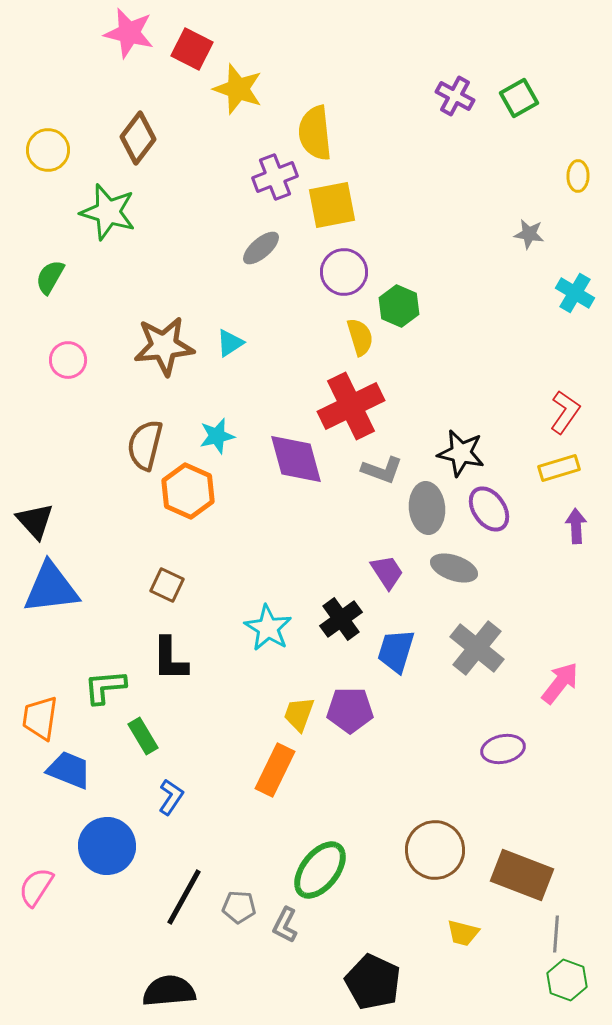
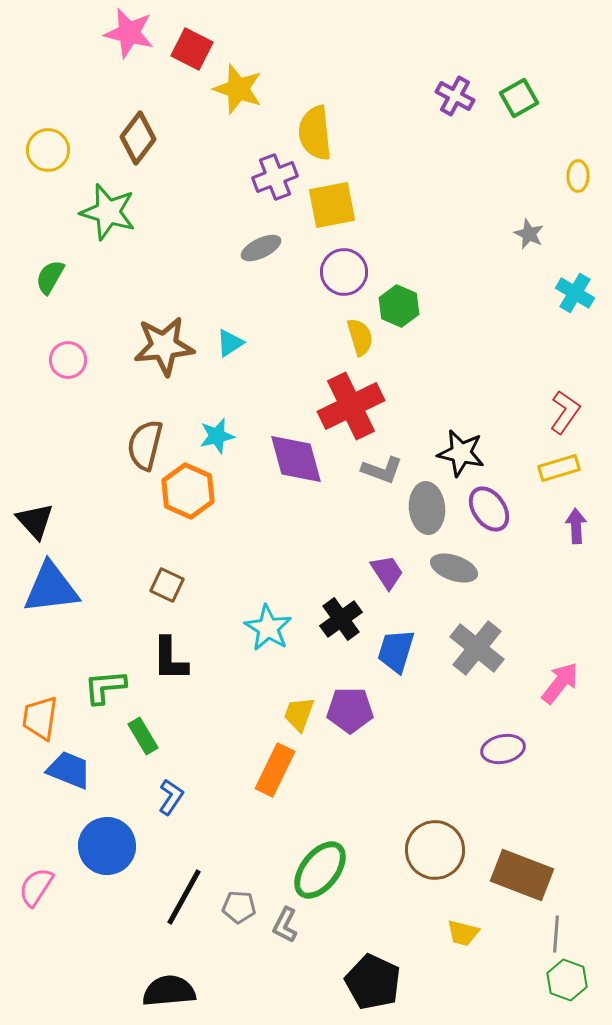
gray star at (529, 234): rotated 16 degrees clockwise
gray ellipse at (261, 248): rotated 15 degrees clockwise
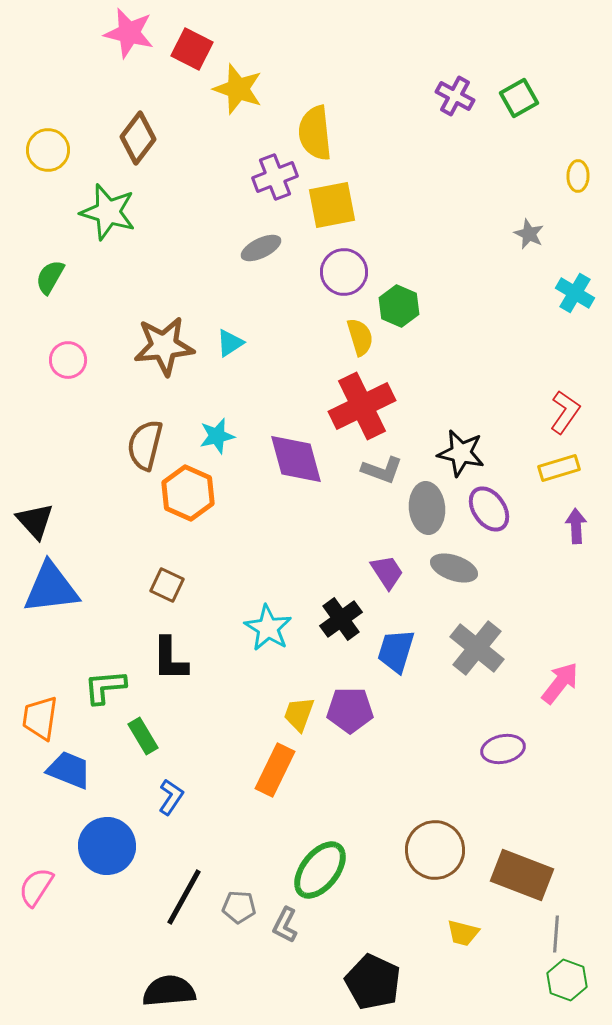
red cross at (351, 406): moved 11 px right
orange hexagon at (188, 491): moved 2 px down
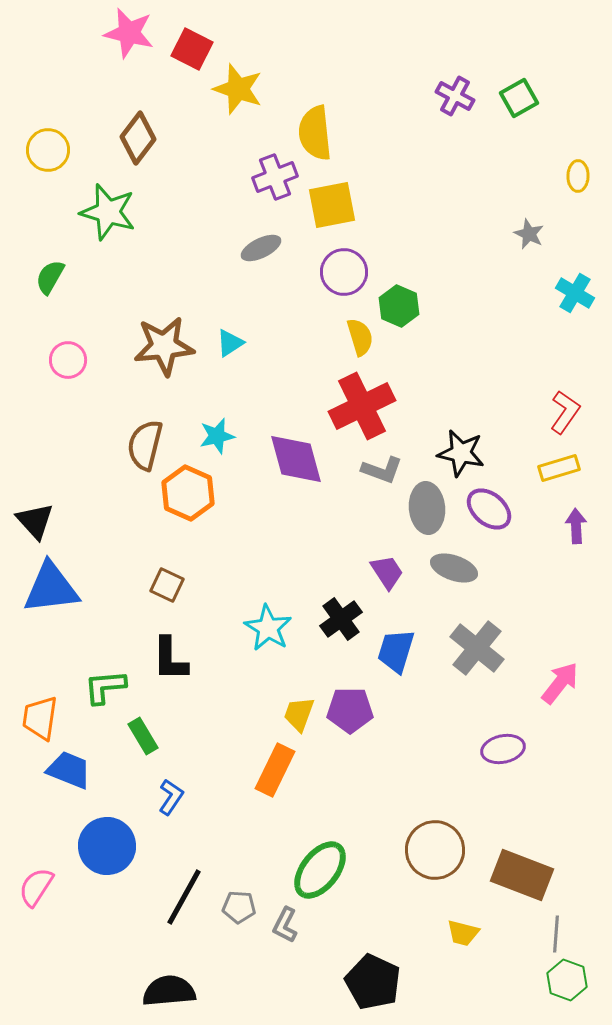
purple ellipse at (489, 509): rotated 15 degrees counterclockwise
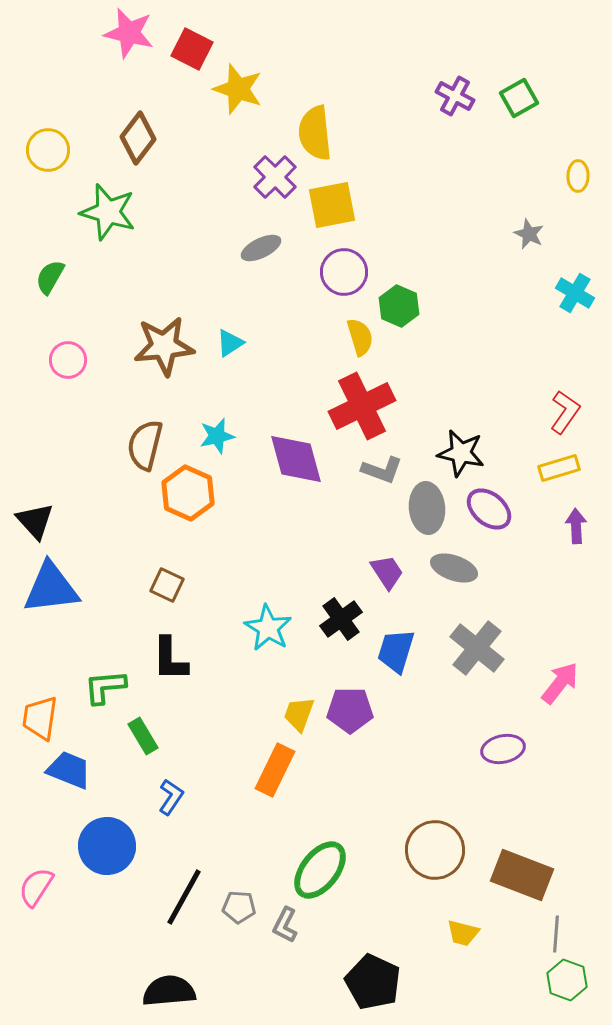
purple cross at (275, 177): rotated 24 degrees counterclockwise
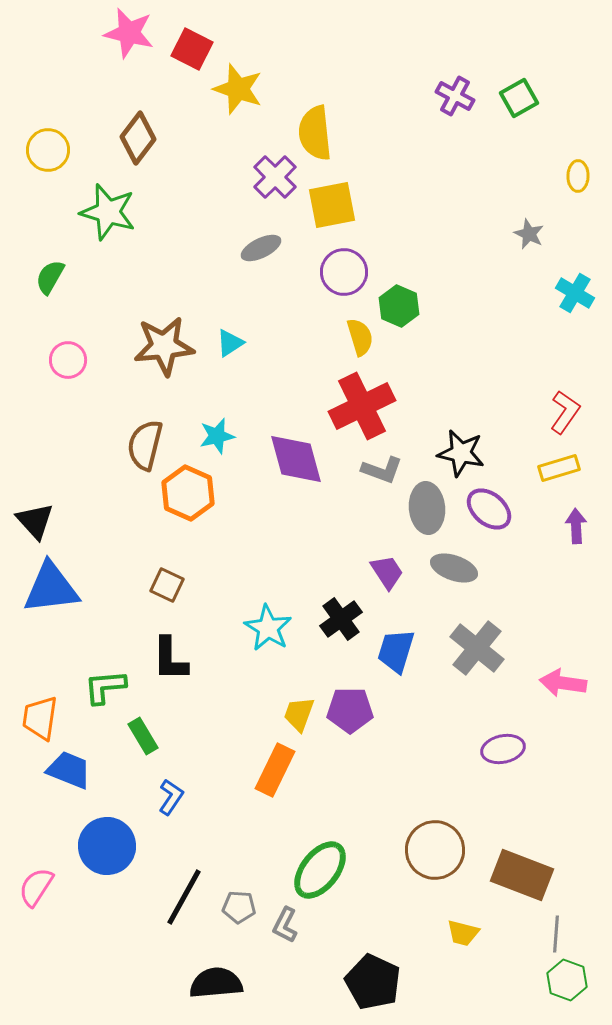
pink arrow at (560, 683): moved 3 px right; rotated 120 degrees counterclockwise
black semicircle at (169, 991): moved 47 px right, 8 px up
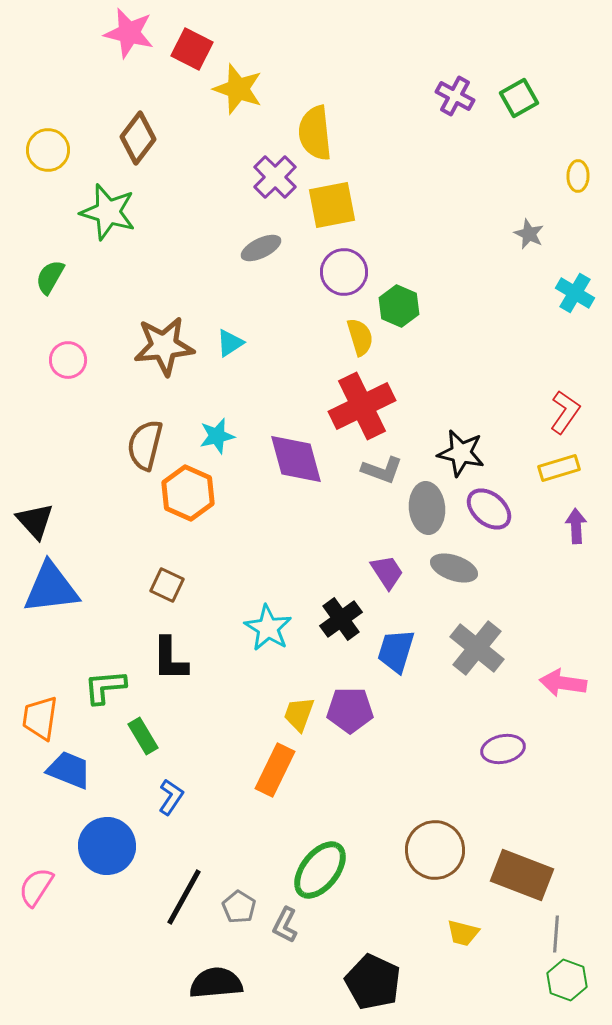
gray pentagon at (239, 907): rotated 28 degrees clockwise
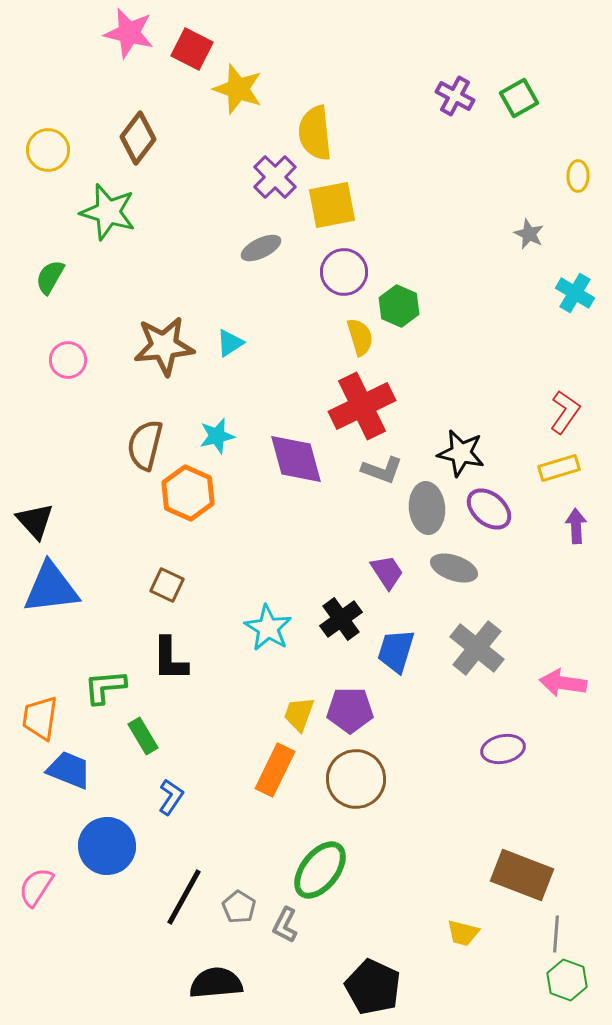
brown circle at (435, 850): moved 79 px left, 71 px up
black pentagon at (373, 982): moved 5 px down
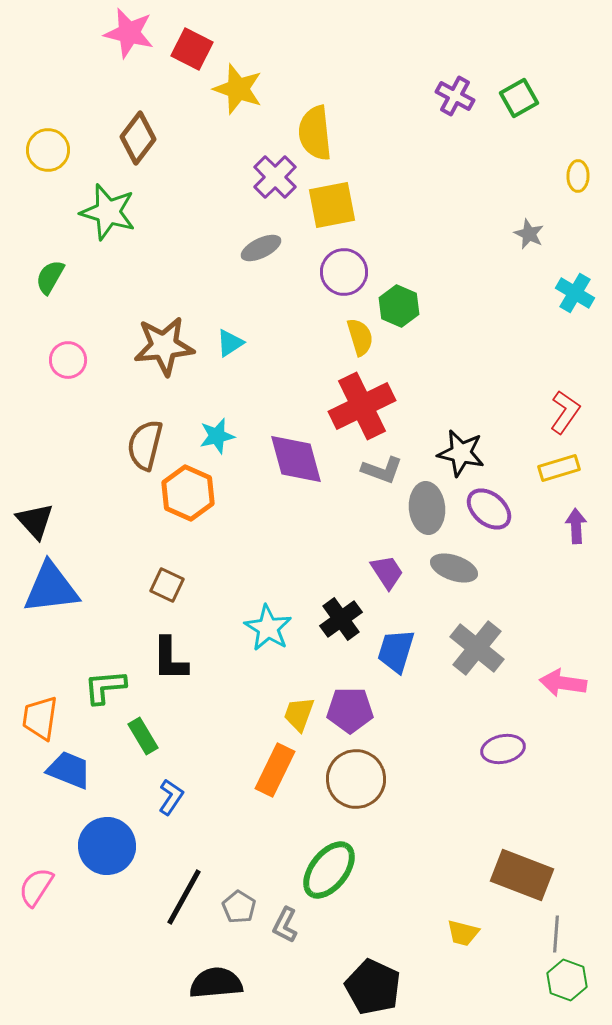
green ellipse at (320, 870): moved 9 px right
